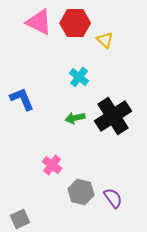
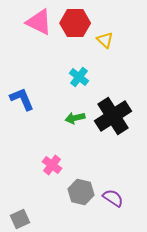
purple semicircle: rotated 20 degrees counterclockwise
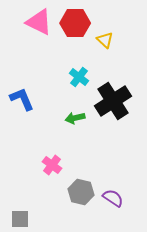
black cross: moved 15 px up
gray square: rotated 24 degrees clockwise
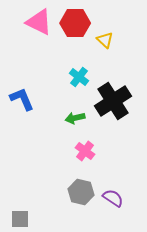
pink cross: moved 33 px right, 14 px up
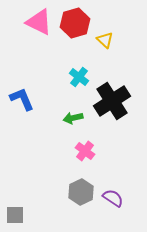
red hexagon: rotated 16 degrees counterclockwise
black cross: moved 1 px left
green arrow: moved 2 px left
gray hexagon: rotated 20 degrees clockwise
gray square: moved 5 px left, 4 px up
